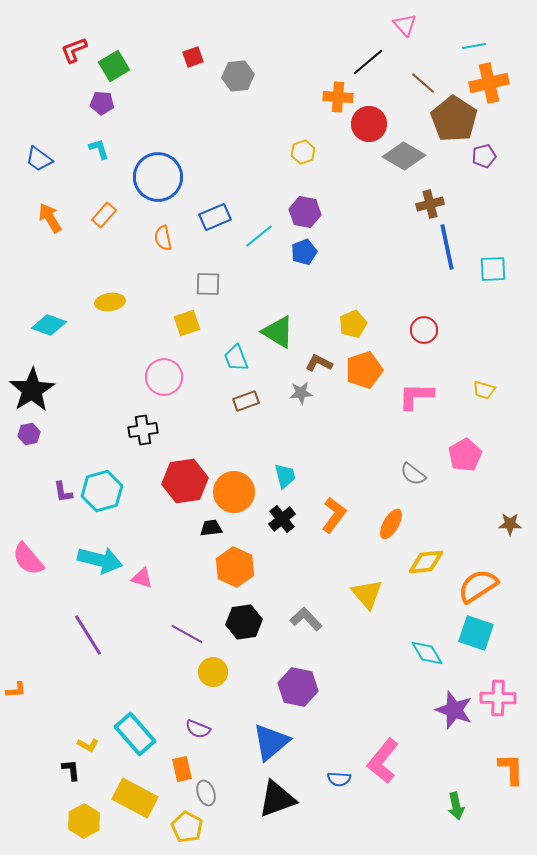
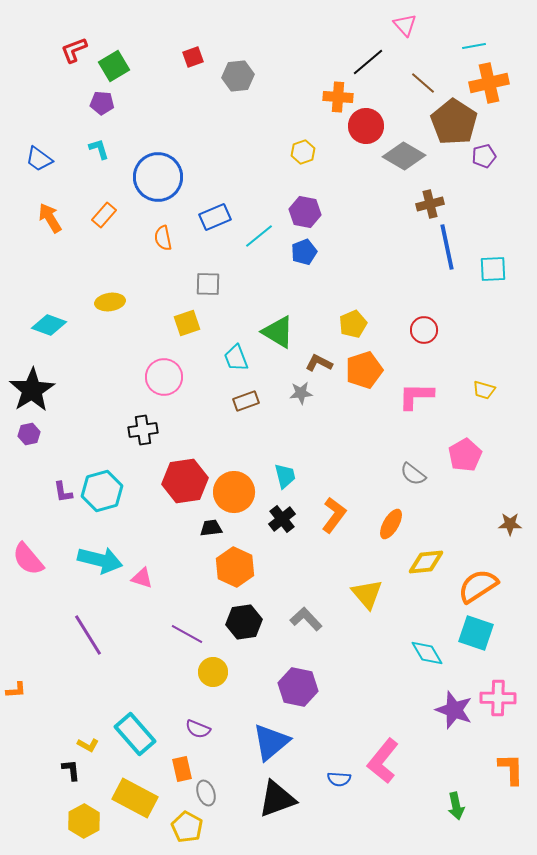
brown pentagon at (454, 119): moved 3 px down
red circle at (369, 124): moved 3 px left, 2 px down
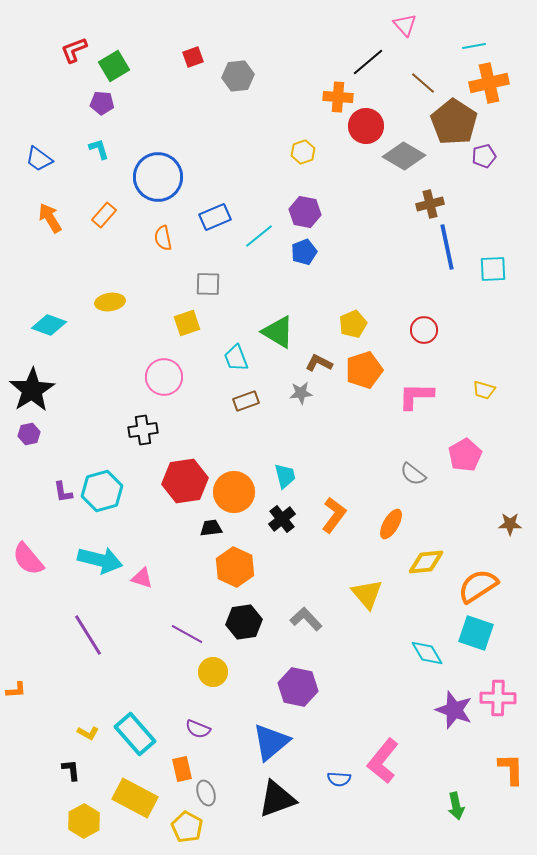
yellow L-shape at (88, 745): moved 12 px up
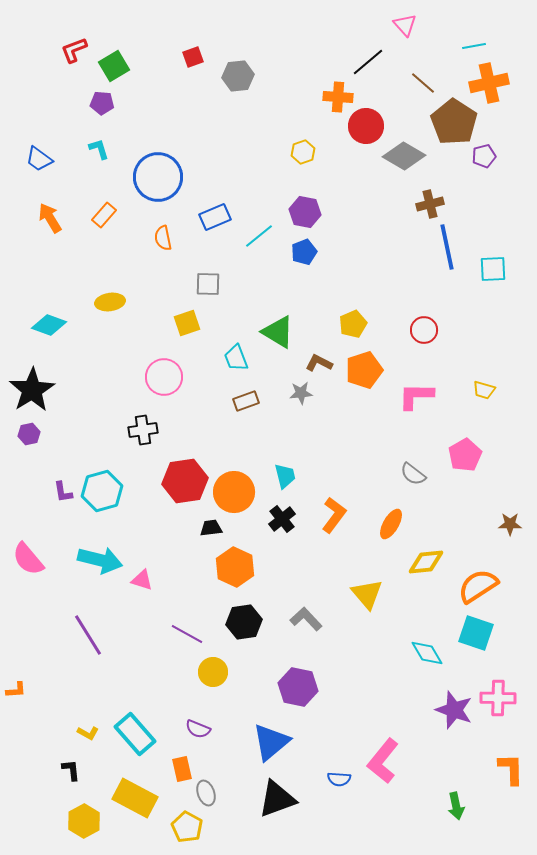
pink triangle at (142, 578): moved 2 px down
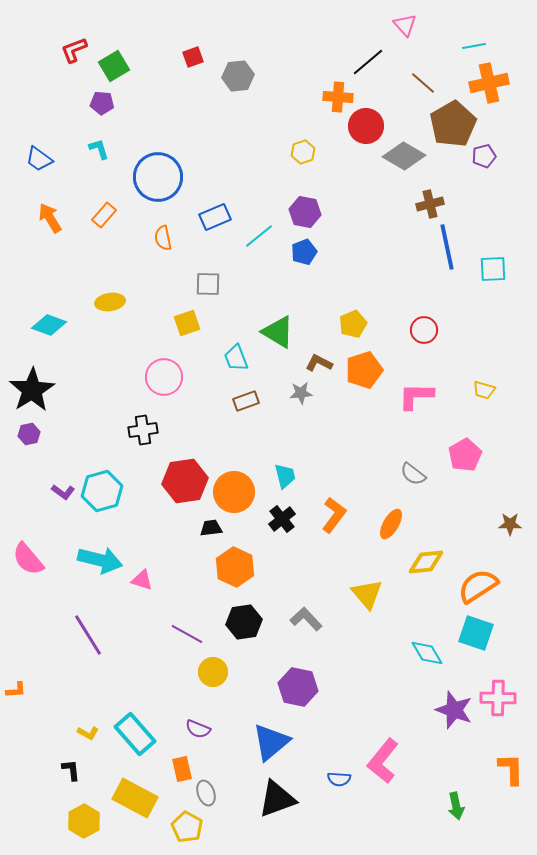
brown pentagon at (454, 122): moved 1 px left, 2 px down; rotated 9 degrees clockwise
purple L-shape at (63, 492): rotated 45 degrees counterclockwise
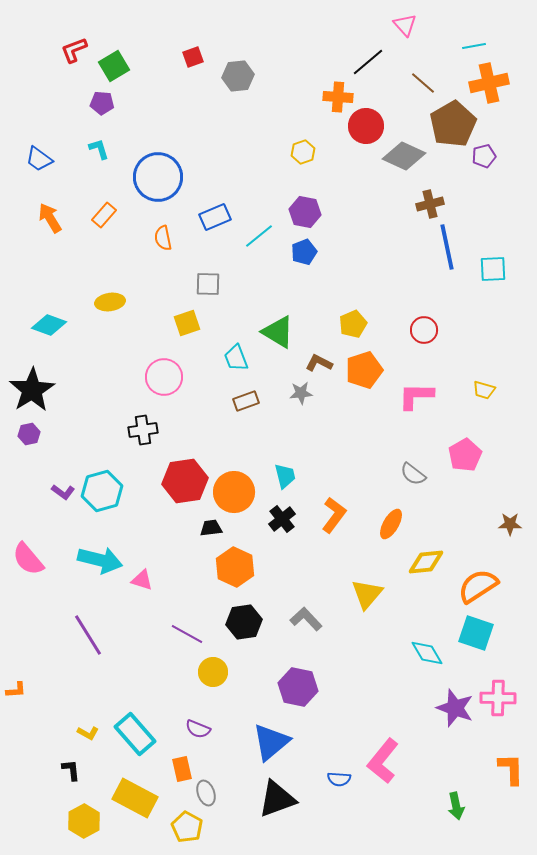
gray diamond at (404, 156): rotated 6 degrees counterclockwise
yellow triangle at (367, 594): rotated 20 degrees clockwise
purple star at (454, 710): moved 1 px right, 2 px up
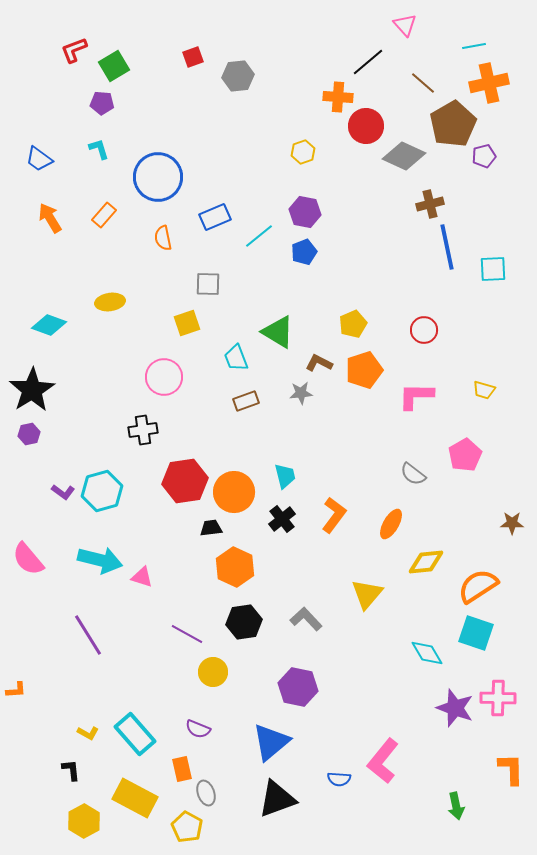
brown star at (510, 524): moved 2 px right, 1 px up
pink triangle at (142, 580): moved 3 px up
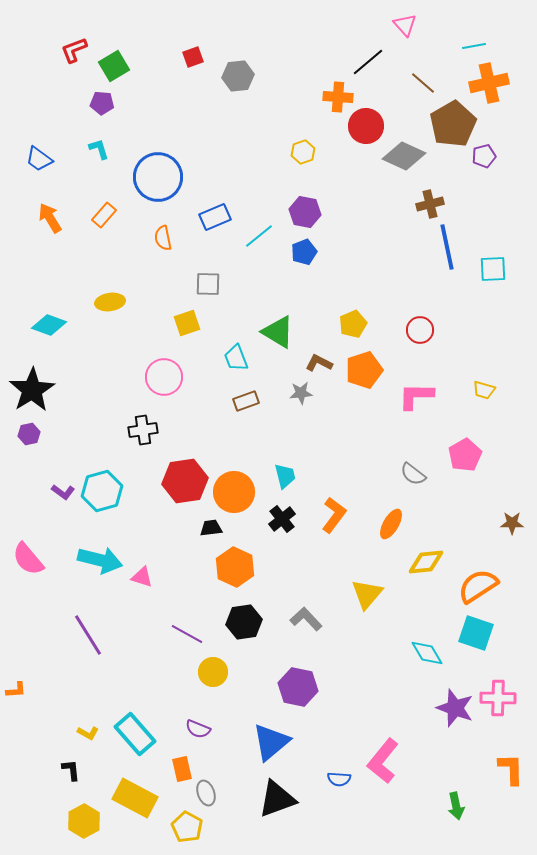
red circle at (424, 330): moved 4 px left
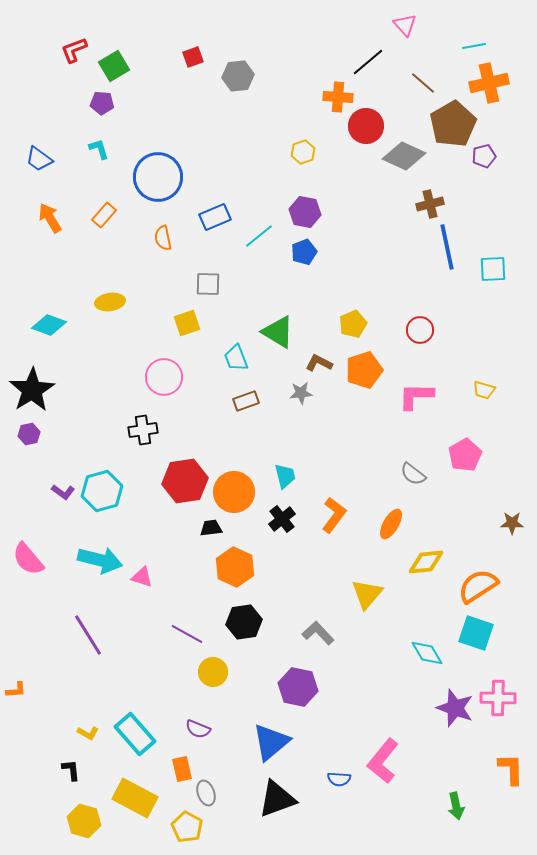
gray L-shape at (306, 619): moved 12 px right, 14 px down
yellow hexagon at (84, 821): rotated 16 degrees counterclockwise
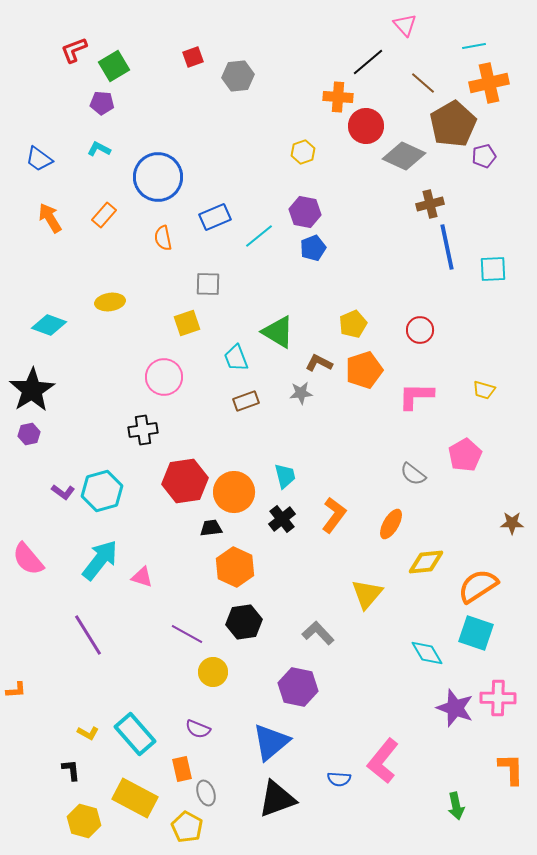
cyan L-shape at (99, 149): rotated 45 degrees counterclockwise
blue pentagon at (304, 252): moved 9 px right, 4 px up
cyan arrow at (100, 560): rotated 66 degrees counterclockwise
